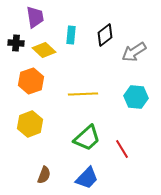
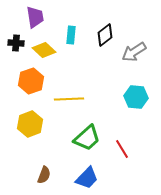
yellow line: moved 14 px left, 5 px down
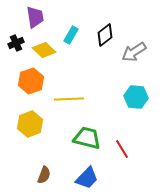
cyan rectangle: rotated 24 degrees clockwise
black cross: rotated 28 degrees counterclockwise
green trapezoid: rotated 124 degrees counterclockwise
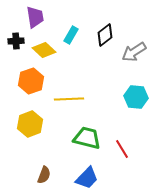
black cross: moved 2 px up; rotated 21 degrees clockwise
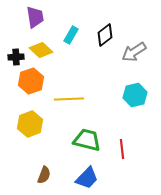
black cross: moved 16 px down
yellow diamond: moved 3 px left
cyan hexagon: moved 1 px left, 2 px up; rotated 20 degrees counterclockwise
green trapezoid: moved 2 px down
red line: rotated 24 degrees clockwise
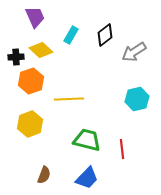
purple trapezoid: rotated 15 degrees counterclockwise
cyan hexagon: moved 2 px right, 4 px down
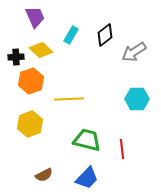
cyan hexagon: rotated 15 degrees clockwise
brown semicircle: rotated 42 degrees clockwise
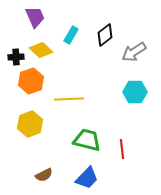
cyan hexagon: moved 2 px left, 7 px up
